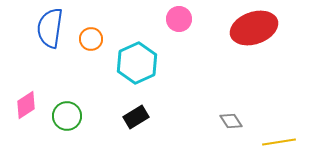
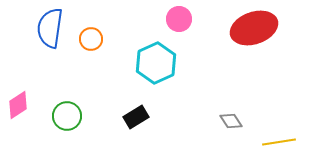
cyan hexagon: moved 19 px right
pink diamond: moved 8 px left
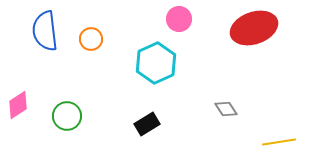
blue semicircle: moved 5 px left, 3 px down; rotated 15 degrees counterclockwise
black rectangle: moved 11 px right, 7 px down
gray diamond: moved 5 px left, 12 px up
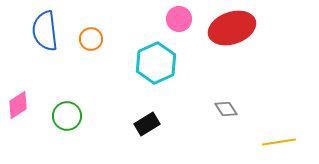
red ellipse: moved 22 px left
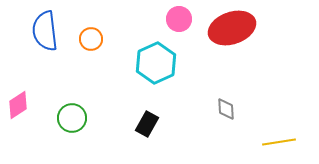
gray diamond: rotated 30 degrees clockwise
green circle: moved 5 px right, 2 px down
black rectangle: rotated 30 degrees counterclockwise
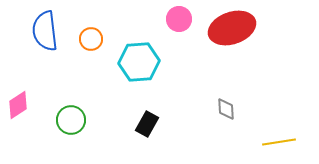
cyan hexagon: moved 17 px left, 1 px up; rotated 21 degrees clockwise
green circle: moved 1 px left, 2 px down
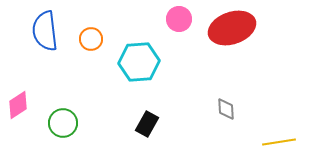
green circle: moved 8 px left, 3 px down
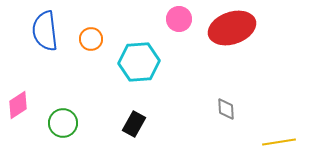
black rectangle: moved 13 px left
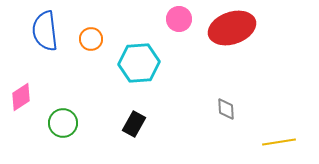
cyan hexagon: moved 1 px down
pink diamond: moved 3 px right, 8 px up
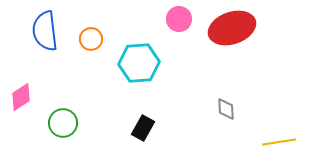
black rectangle: moved 9 px right, 4 px down
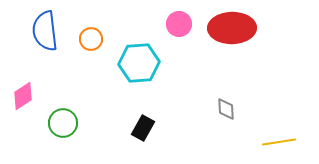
pink circle: moved 5 px down
red ellipse: rotated 18 degrees clockwise
pink diamond: moved 2 px right, 1 px up
